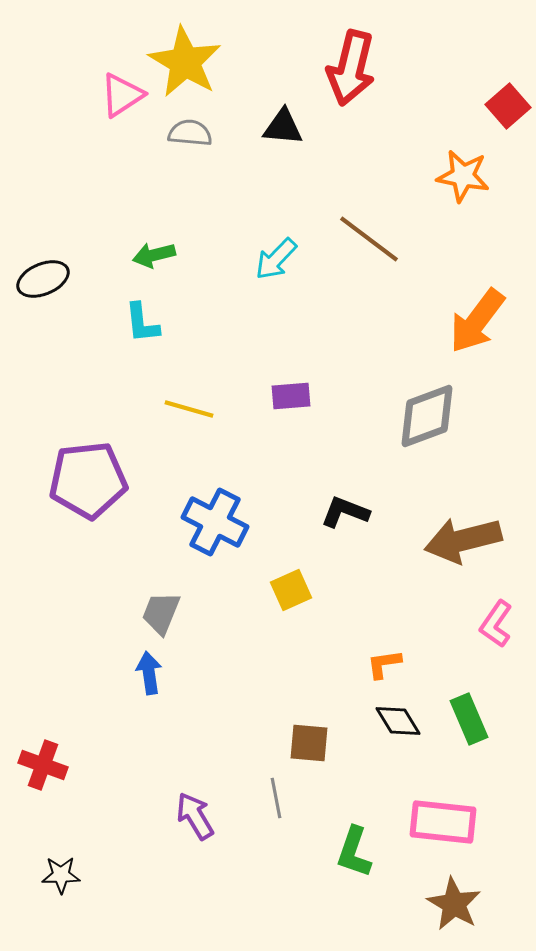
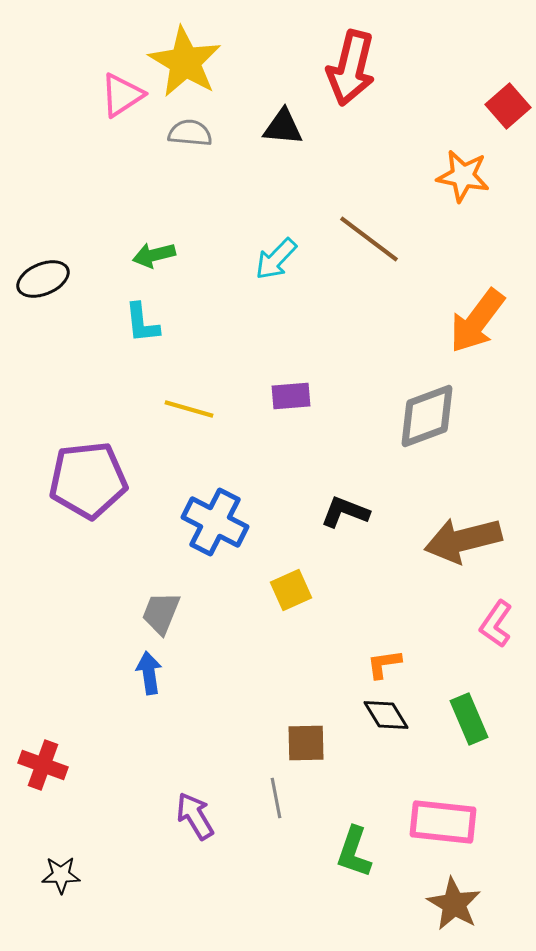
black diamond: moved 12 px left, 6 px up
brown square: moved 3 px left; rotated 6 degrees counterclockwise
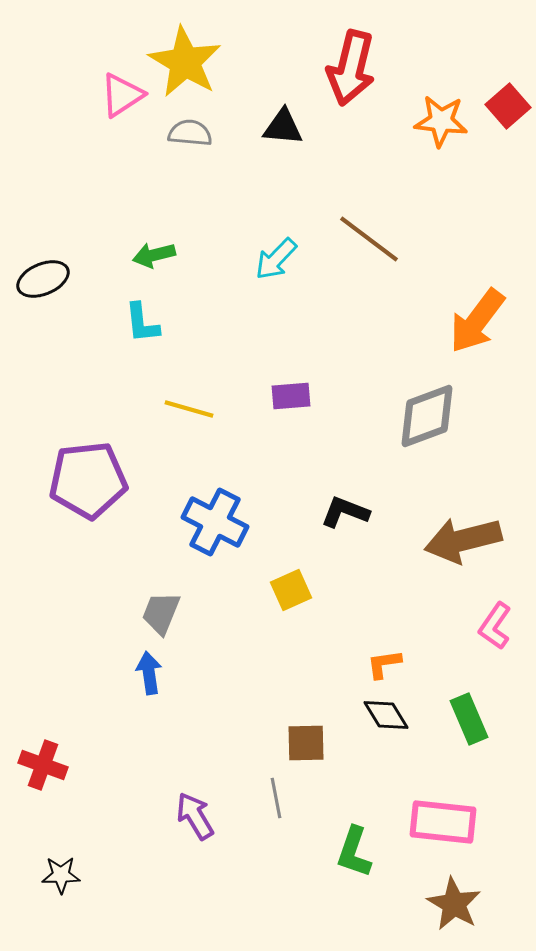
orange star: moved 22 px left, 55 px up; rotated 4 degrees counterclockwise
pink L-shape: moved 1 px left, 2 px down
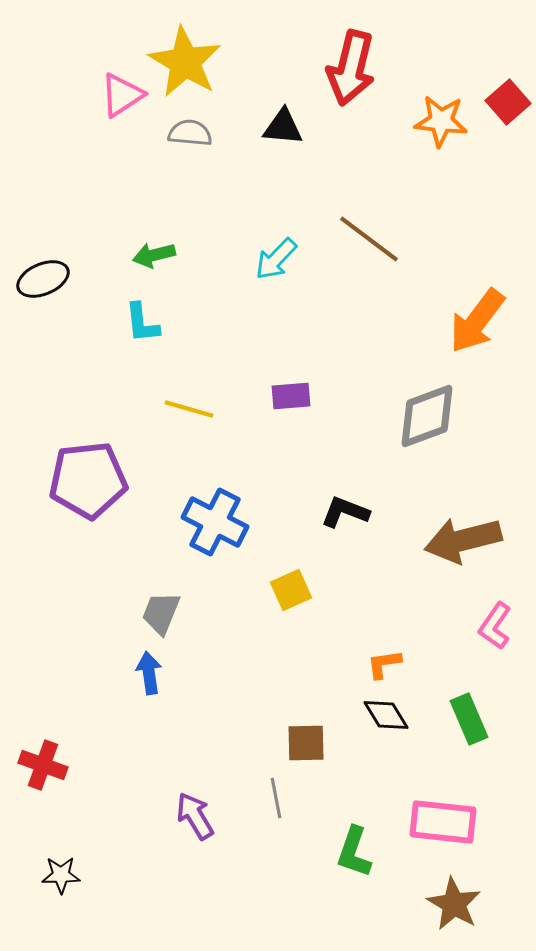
red square: moved 4 px up
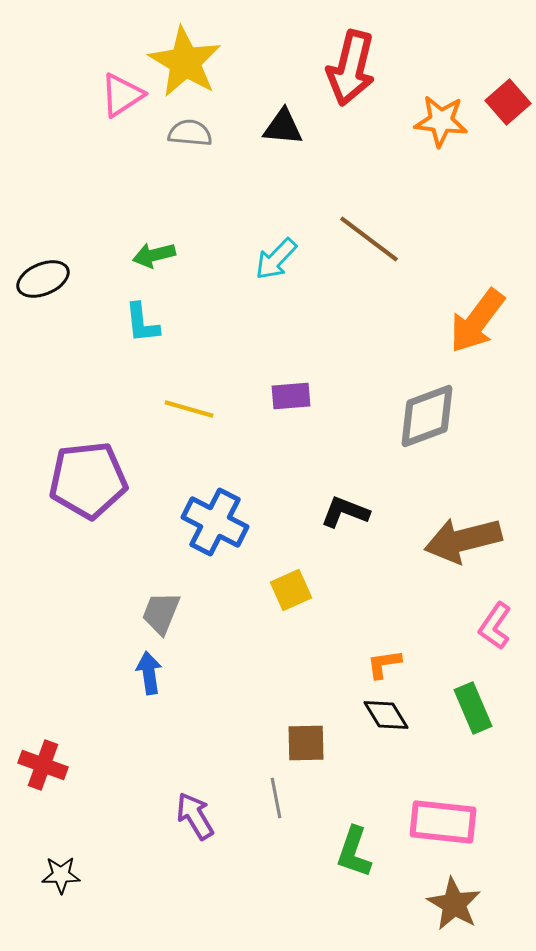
green rectangle: moved 4 px right, 11 px up
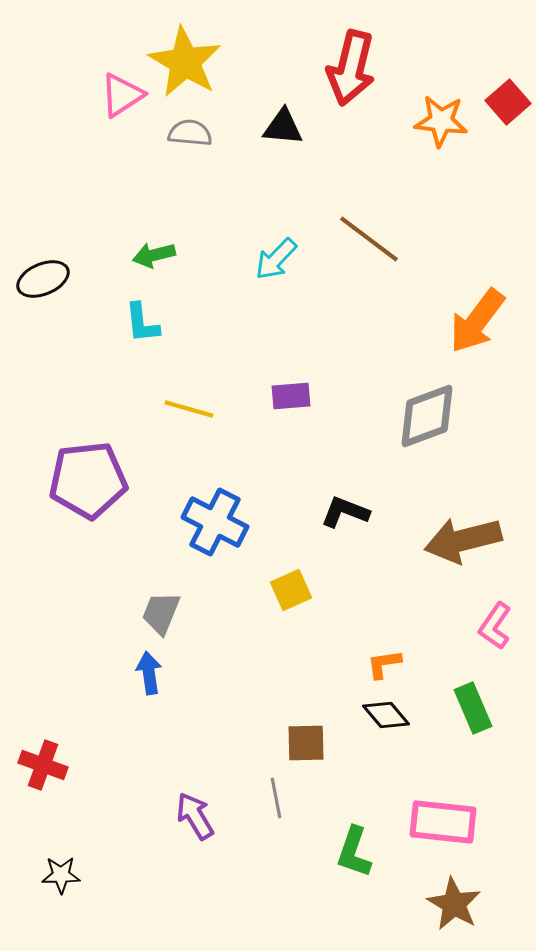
black diamond: rotated 9 degrees counterclockwise
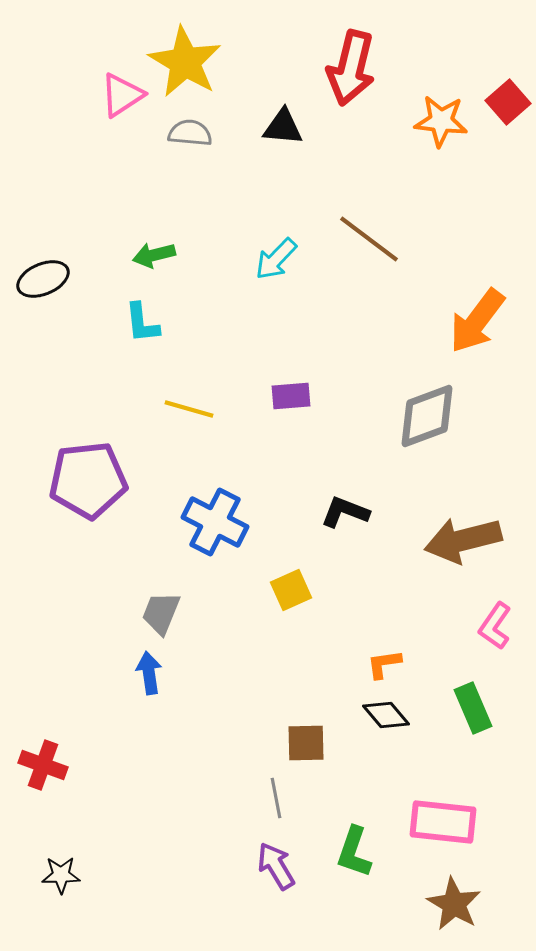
purple arrow: moved 81 px right, 50 px down
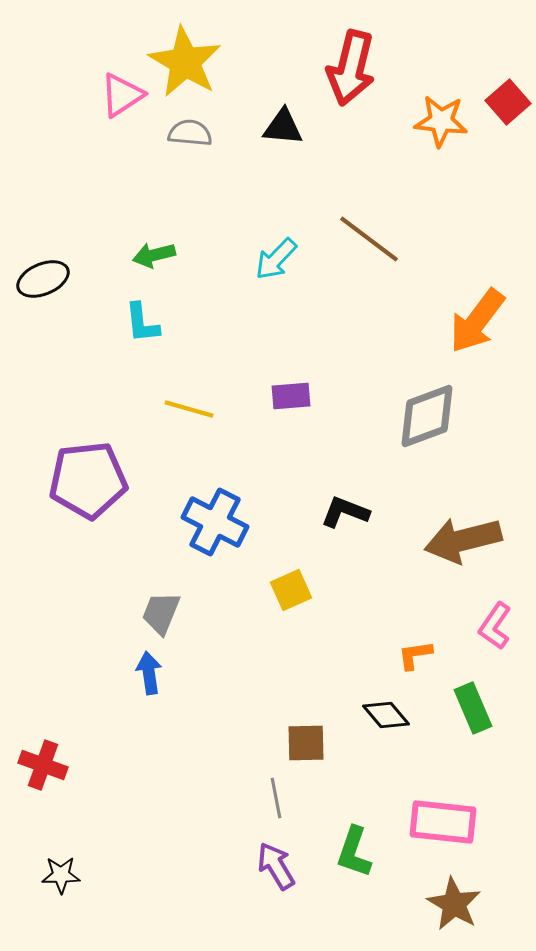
orange L-shape: moved 31 px right, 9 px up
